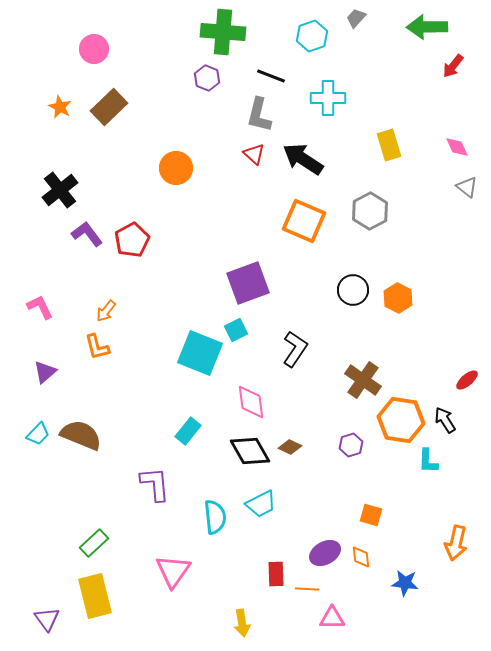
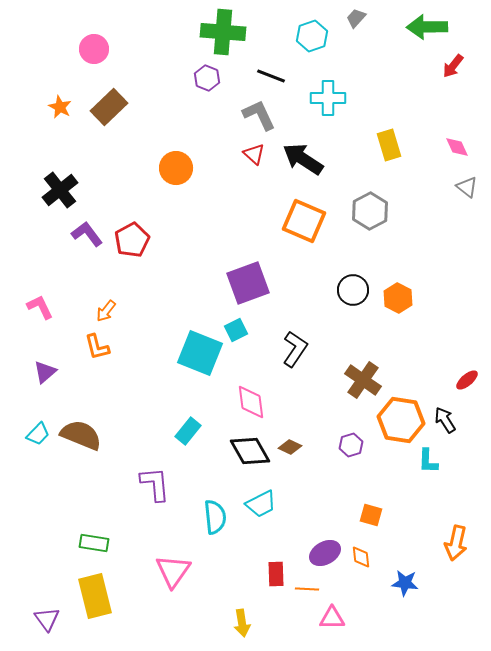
gray L-shape at (259, 115): rotated 141 degrees clockwise
green rectangle at (94, 543): rotated 52 degrees clockwise
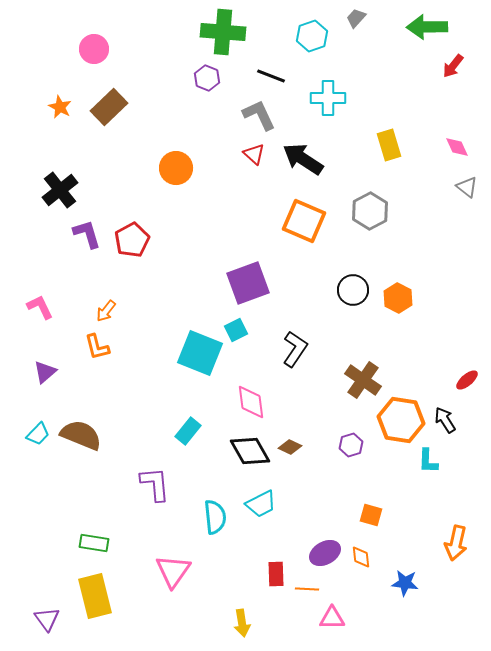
purple L-shape at (87, 234): rotated 20 degrees clockwise
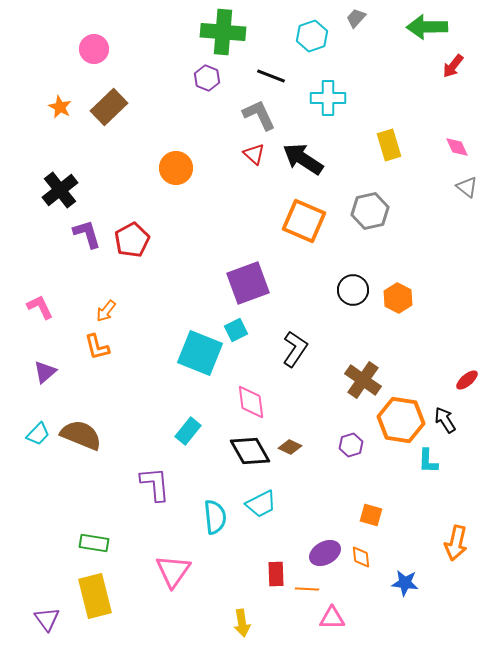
gray hexagon at (370, 211): rotated 15 degrees clockwise
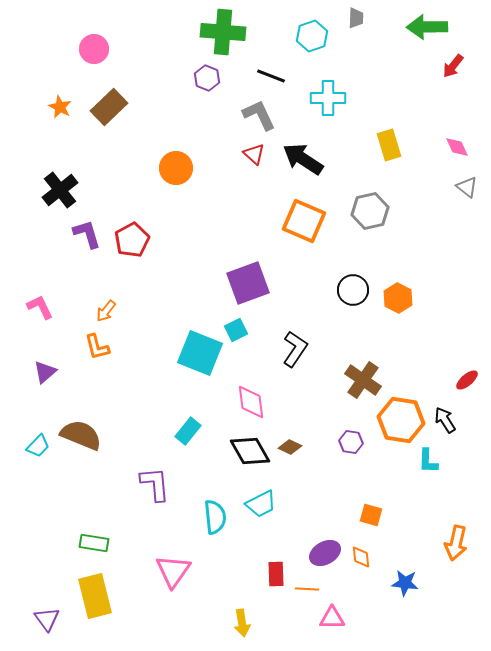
gray trapezoid at (356, 18): rotated 140 degrees clockwise
cyan trapezoid at (38, 434): moved 12 px down
purple hexagon at (351, 445): moved 3 px up; rotated 25 degrees clockwise
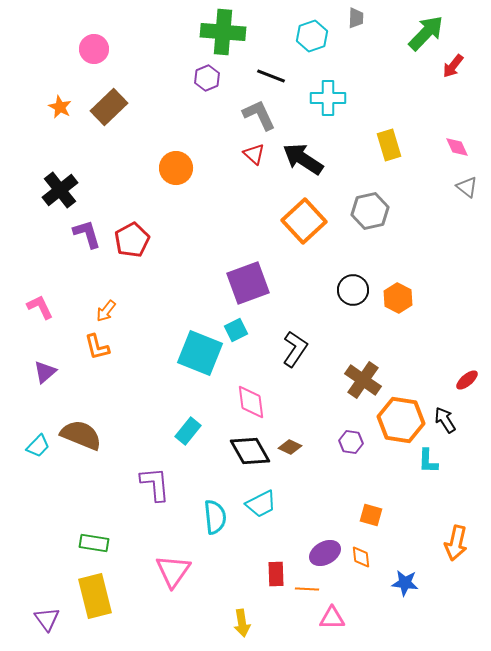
green arrow at (427, 27): moved 1 px left, 6 px down; rotated 135 degrees clockwise
purple hexagon at (207, 78): rotated 15 degrees clockwise
orange square at (304, 221): rotated 24 degrees clockwise
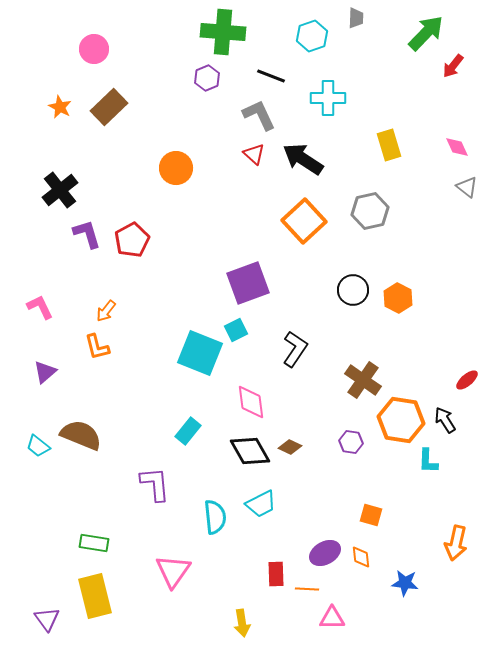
cyan trapezoid at (38, 446): rotated 85 degrees clockwise
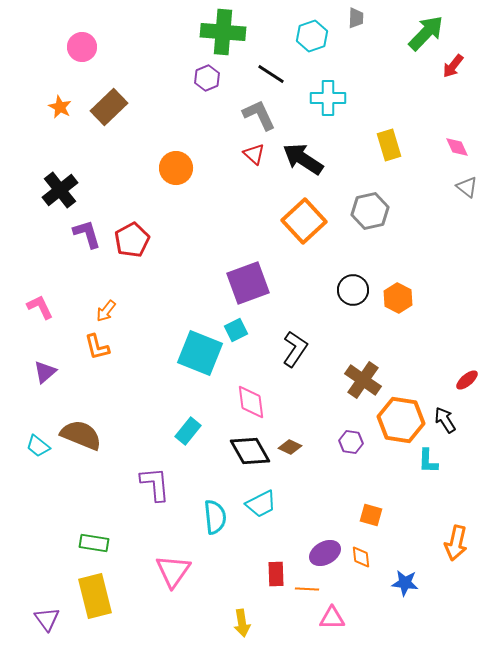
pink circle at (94, 49): moved 12 px left, 2 px up
black line at (271, 76): moved 2 px up; rotated 12 degrees clockwise
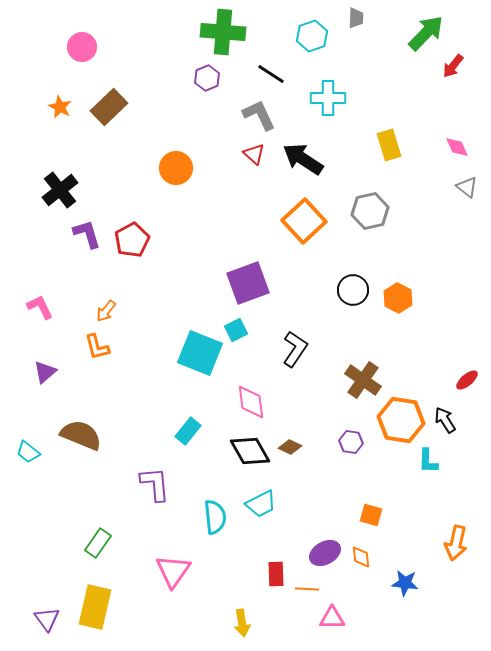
cyan trapezoid at (38, 446): moved 10 px left, 6 px down
green rectangle at (94, 543): moved 4 px right; rotated 64 degrees counterclockwise
yellow rectangle at (95, 596): moved 11 px down; rotated 27 degrees clockwise
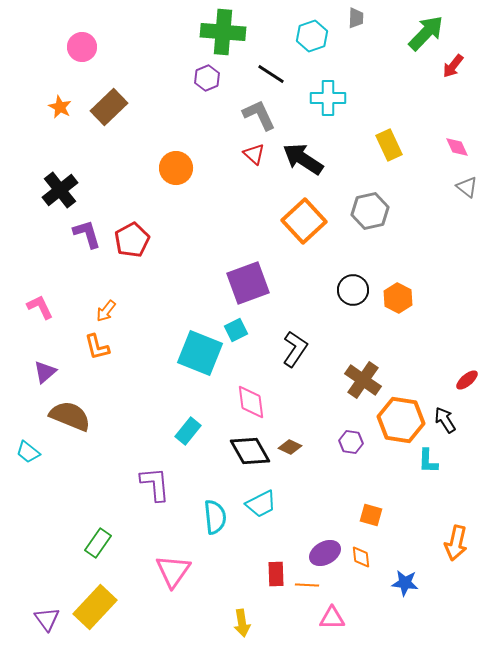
yellow rectangle at (389, 145): rotated 8 degrees counterclockwise
brown semicircle at (81, 435): moved 11 px left, 19 px up
orange line at (307, 589): moved 4 px up
yellow rectangle at (95, 607): rotated 30 degrees clockwise
